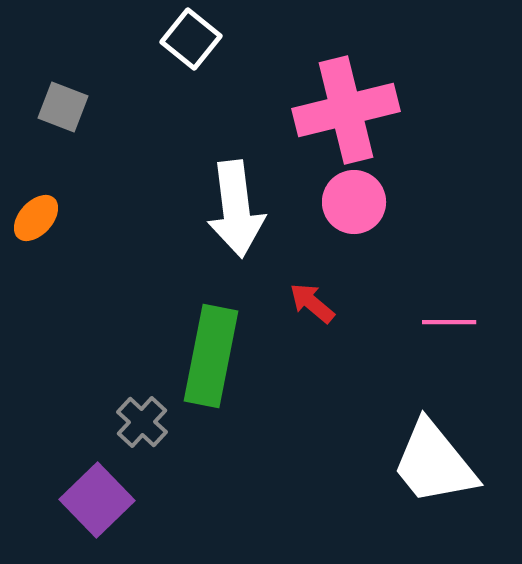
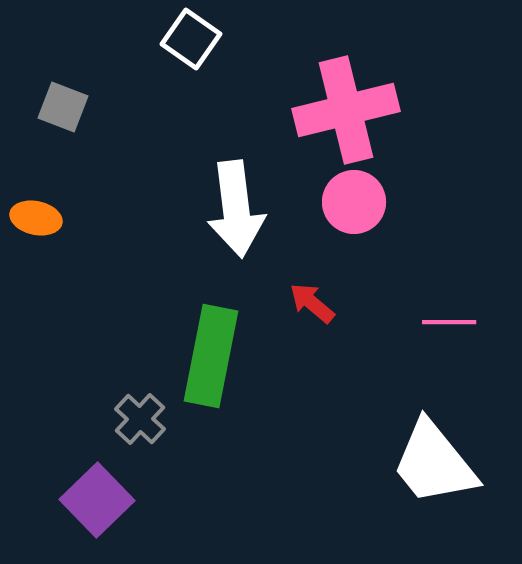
white square: rotated 4 degrees counterclockwise
orange ellipse: rotated 60 degrees clockwise
gray cross: moved 2 px left, 3 px up
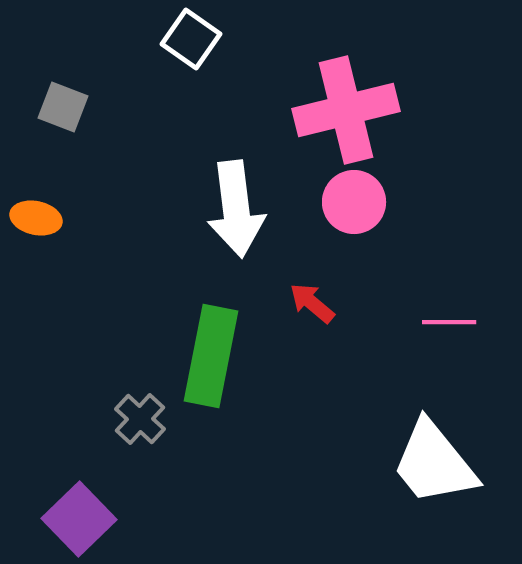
purple square: moved 18 px left, 19 px down
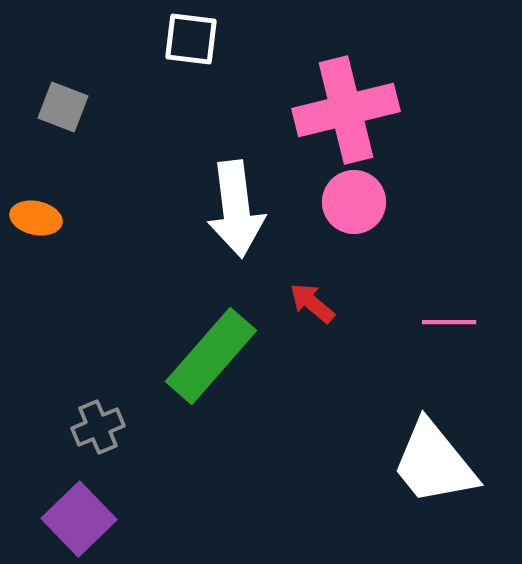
white square: rotated 28 degrees counterclockwise
green rectangle: rotated 30 degrees clockwise
gray cross: moved 42 px left, 8 px down; rotated 24 degrees clockwise
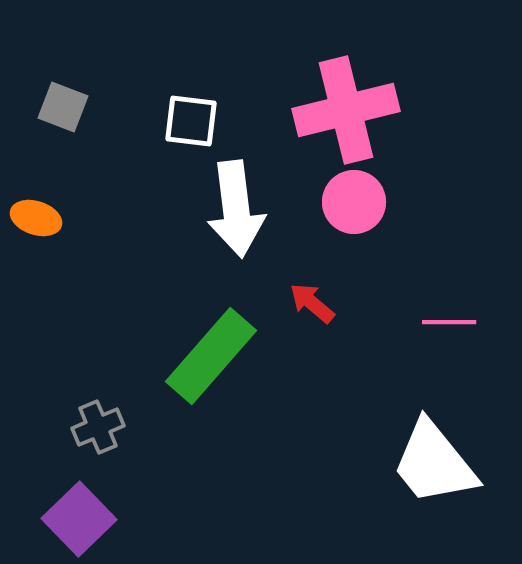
white square: moved 82 px down
orange ellipse: rotated 6 degrees clockwise
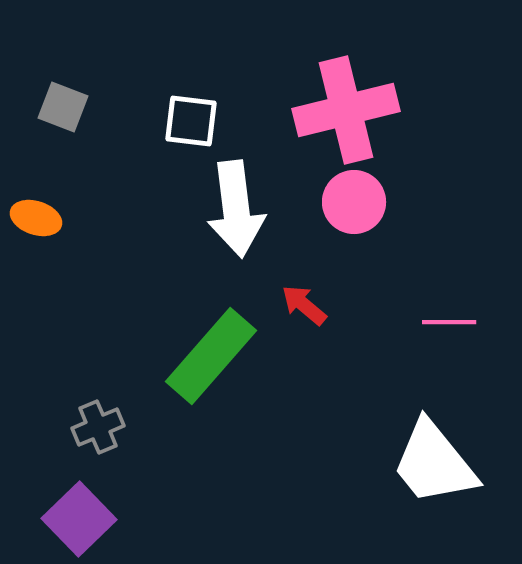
red arrow: moved 8 px left, 2 px down
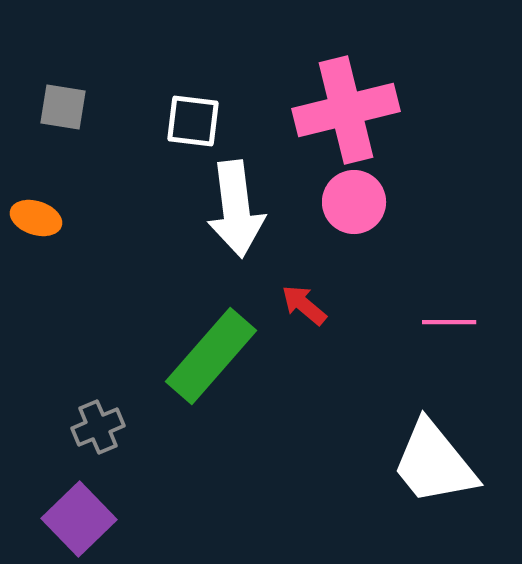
gray square: rotated 12 degrees counterclockwise
white square: moved 2 px right
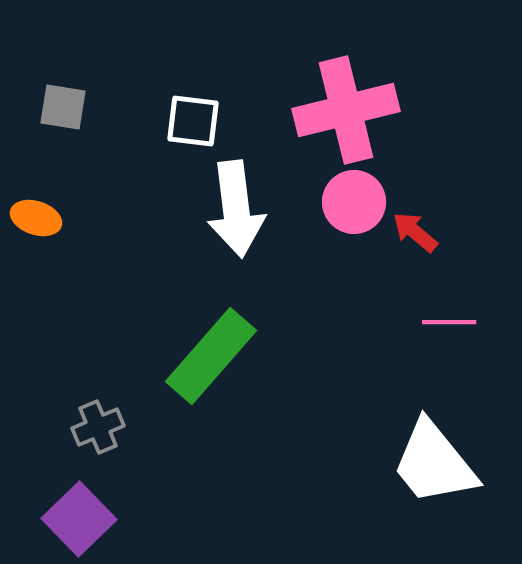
red arrow: moved 111 px right, 73 px up
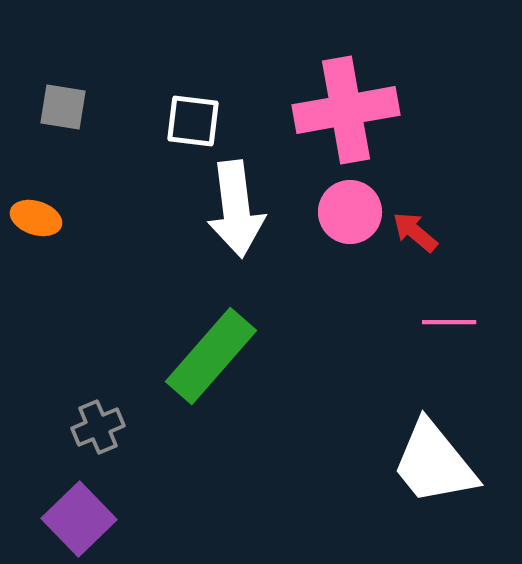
pink cross: rotated 4 degrees clockwise
pink circle: moved 4 px left, 10 px down
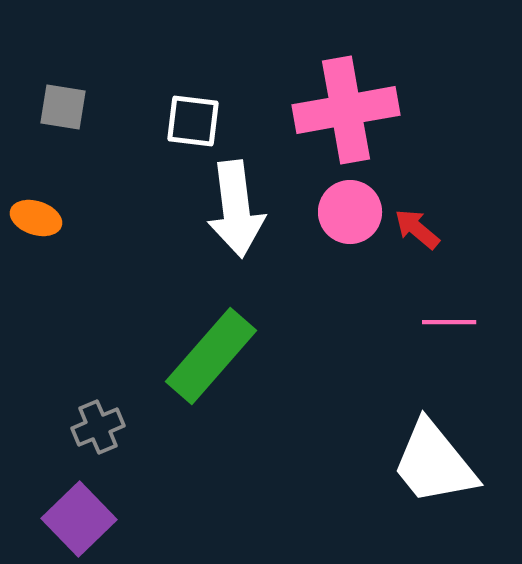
red arrow: moved 2 px right, 3 px up
